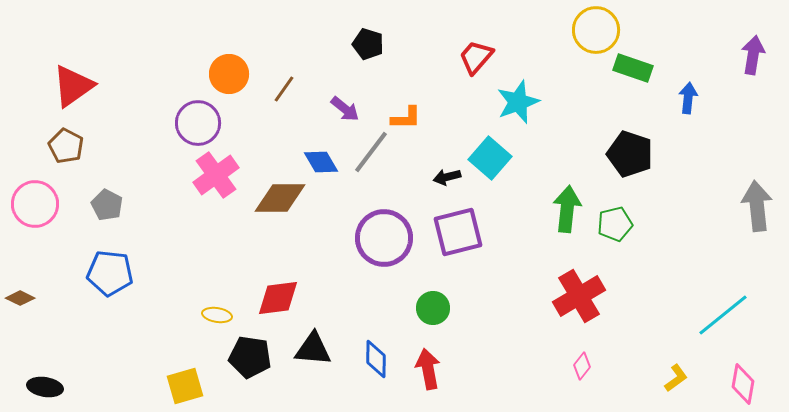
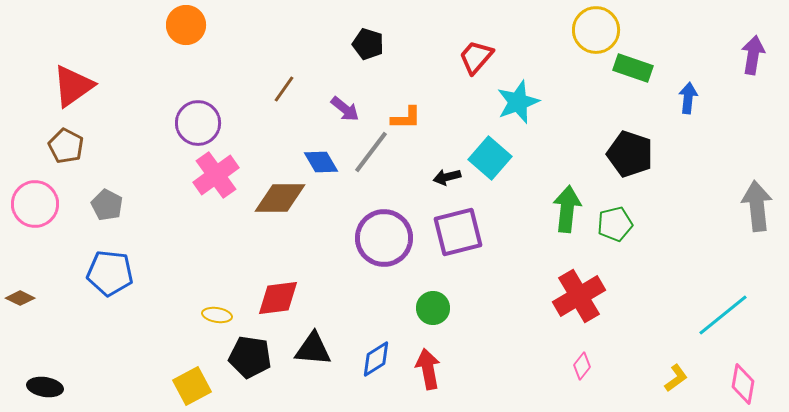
orange circle at (229, 74): moved 43 px left, 49 px up
blue diamond at (376, 359): rotated 57 degrees clockwise
yellow square at (185, 386): moved 7 px right; rotated 12 degrees counterclockwise
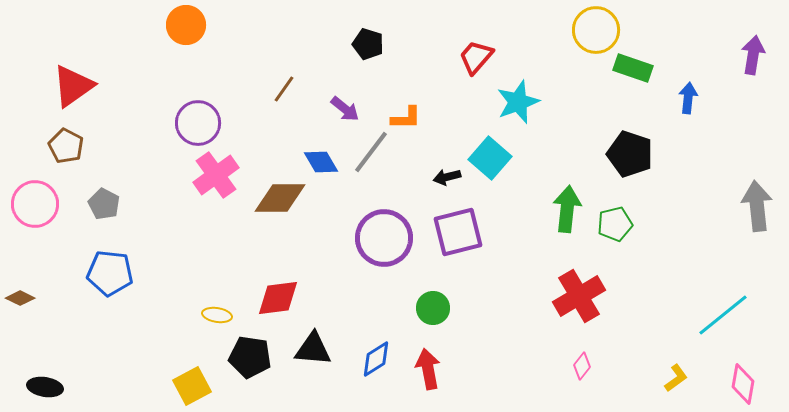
gray pentagon at (107, 205): moved 3 px left, 1 px up
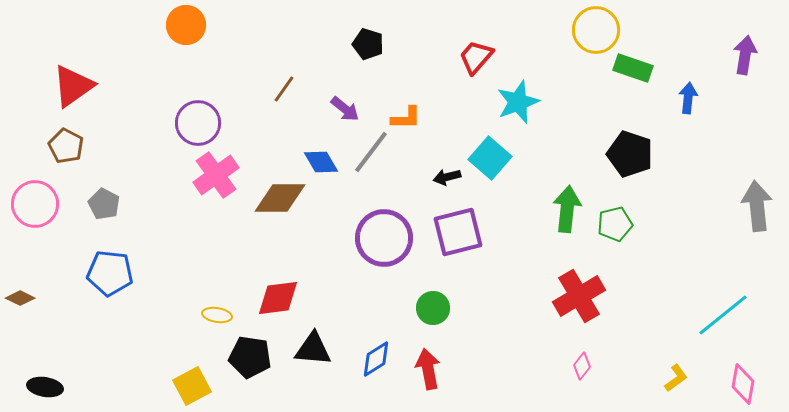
purple arrow at (753, 55): moved 8 px left
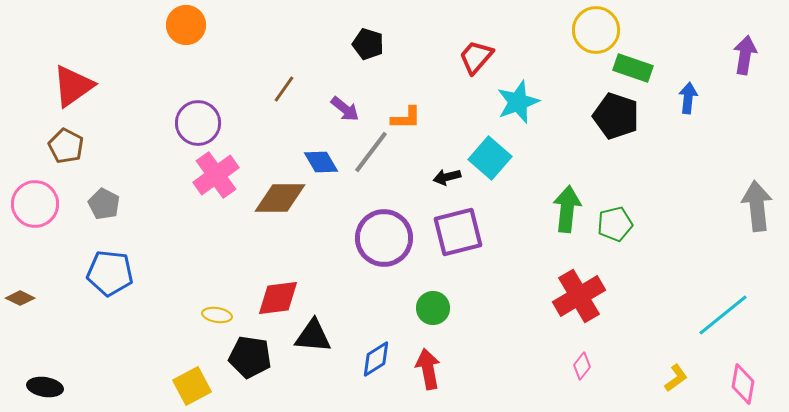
black pentagon at (630, 154): moved 14 px left, 38 px up
black triangle at (313, 349): moved 13 px up
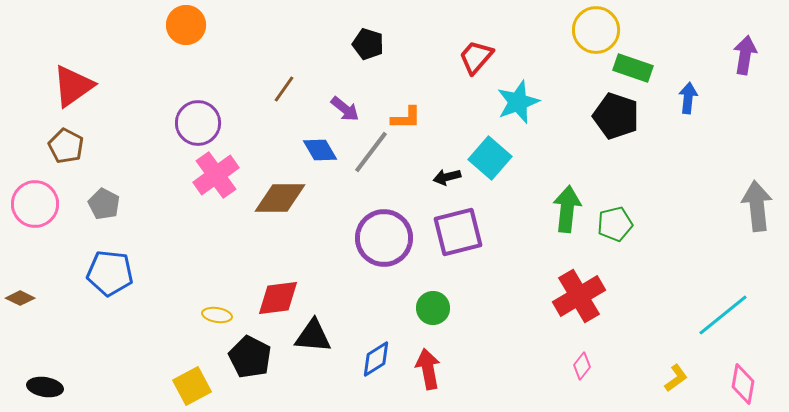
blue diamond at (321, 162): moved 1 px left, 12 px up
black pentagon at (250, 357): rotated 18 degrees clockwise
